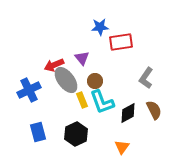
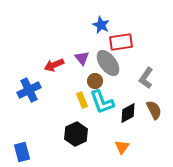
blue star: moved 1 px right, 2 px up; rotated 30 degrees clockwise
gray ellipse: moved 42 px right, 17 px up
blue rectangle: moved 16 px left, 20 px down
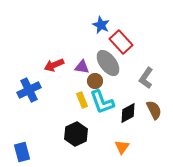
red rectangle: rotated 55 degrees clockwise
purple triangle: moved 9 px down; rotated 42 degrees counterclockwise
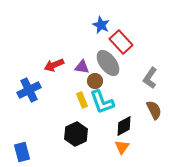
gray L-shape: moved 4 px right
black diamond: moved 4 px left, 13 px down
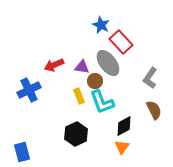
yellow rectangle: moved 3 px left, 4 px up
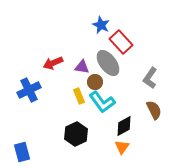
red arrow: moved 1 px left, 2 px up
brown circle: moved 1 px down
cyan L-shape: rotated 16 degrees counterclockwise
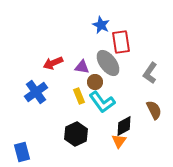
red rectangle: rotated 35 degrees clockwise
gray L-shape: moved 5 px up
blue cross: moved 7 px right, 2 px down; rotated 10 degrees counterclockwise
orange triangle: moved 3 px left, 6 px up
